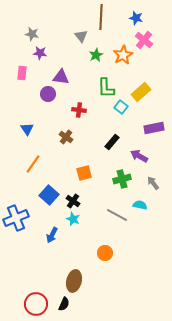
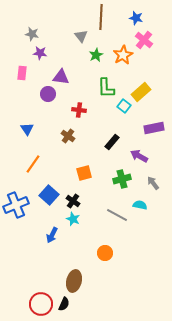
cyan square: moved 3 px right, 1 px up
brown cross: moved 2 px right, 1 px up
blue cross: moved 13 px up
red circle: moved 5 px right
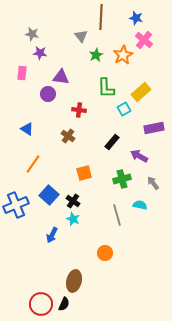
cyan square: moved 3 px down; rotated 24 degrees clockwise
blue triangle: rotated 24 degrees counterclockwise
gray line: rotated 45 degrees clockwise
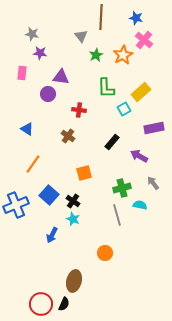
green cross: moved 9 px down
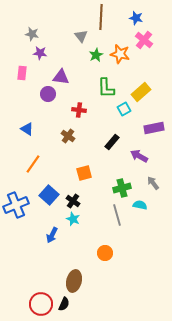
orange star: moved 3 px left, 1 px up; rotated 30 degrees counterclockwise
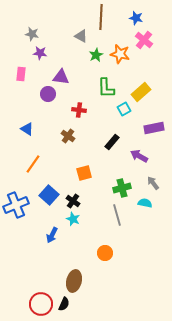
gray triangle: rotated 24 degrees counterclockwise
pink rectangle: moved 1 px left, 1 px down
cyan semicircle: moved 5 px right, 2 px up
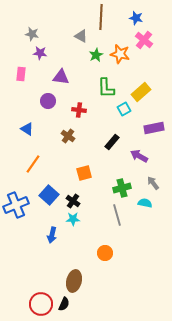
purple circle: moved 7 px down
cyan star: rotated 24 degrees counterclockwise
blue arrow: rotated 14 degrees counterclockwise
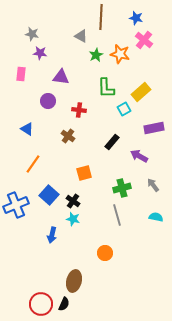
gray arrow: moved 2 px down
cyan semicircle: moved 11 px right, 14 px down
cyan star: rotated 16 degrees clockwise
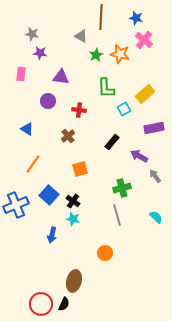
yellow rectangle: moved 4 px right, 2 px down
brown cross: rotated 16 degrees clockwise
orange square: moved 4 px left, 4 px up
gray arrow: moved 2 px right, 9 px up
cyan semicircle: rotated 32 degrees clockwise
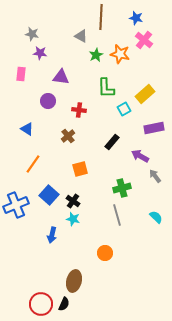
purple arrow: moved 1 px right
